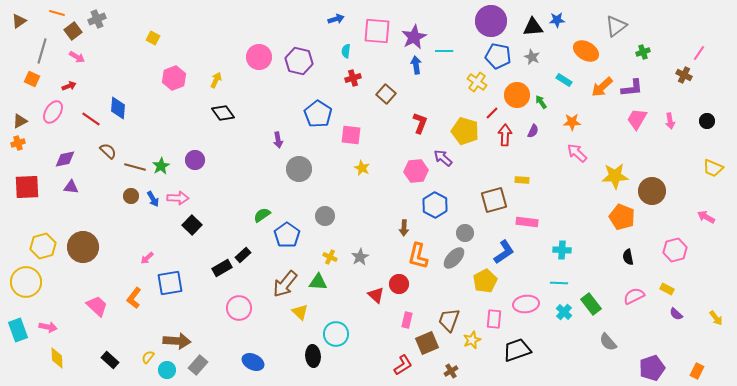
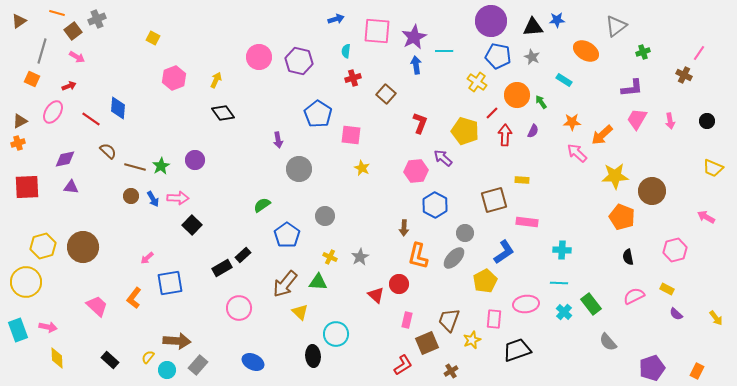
orange arrow at (602, 87): moved 48 px down
green semicircle at (262, 215): moved 10 px up
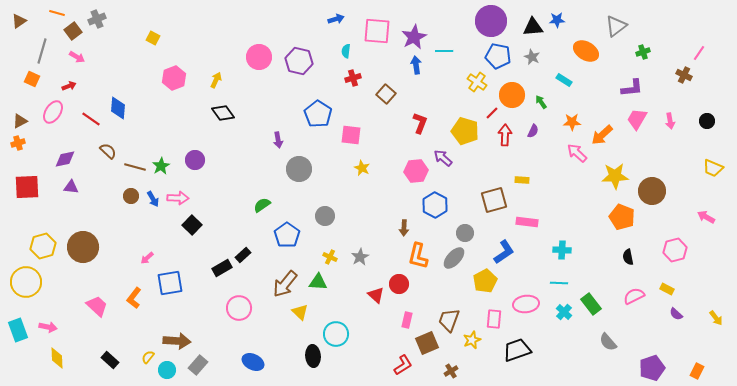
orange circle at (517, 95): moved 5 px left
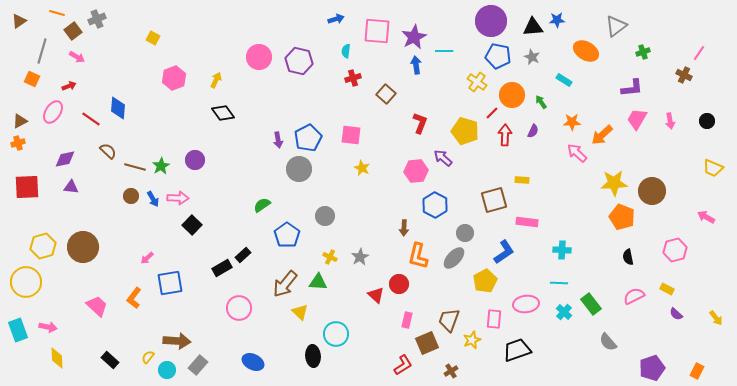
blue pentagon at (318, 114): moved 10 px left, 24 px down; rotated 12 degrees clockwise
yellow star at (615, 176): moved 1 px left, 7 px down
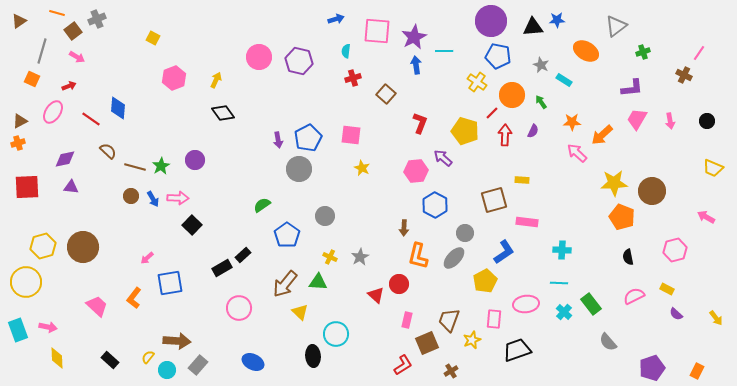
gray star at (532, 57): moved 9 px right, 8 px down
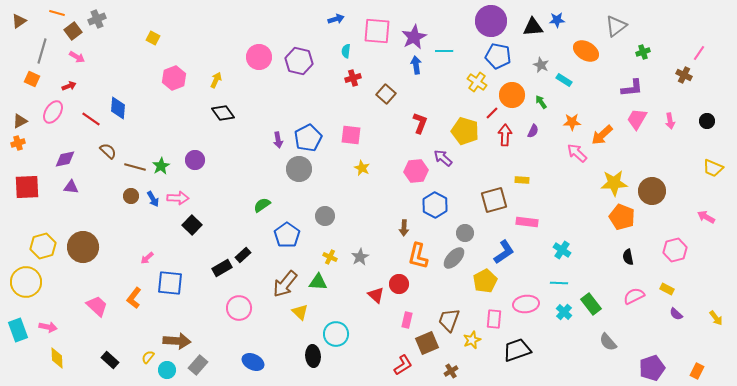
cyan cross at (562, 250): rotated 30 degrees clockwise
blue square at (170, 283): rotated 16 degrees clockwise
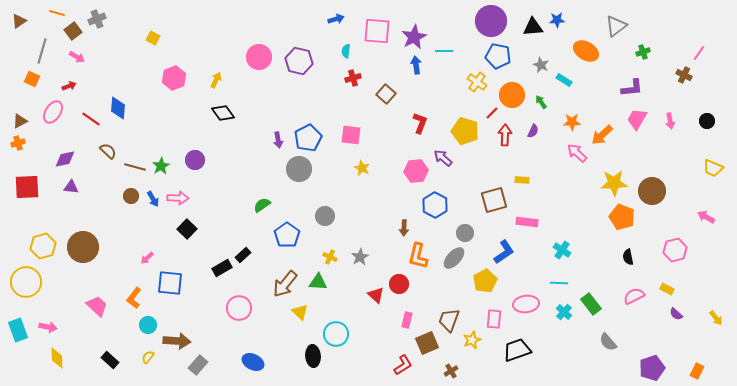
black square at (192, 225): moved 5 px left, 4 px down
cyan circle at (167, 370): moved 19 px left, 45 px up
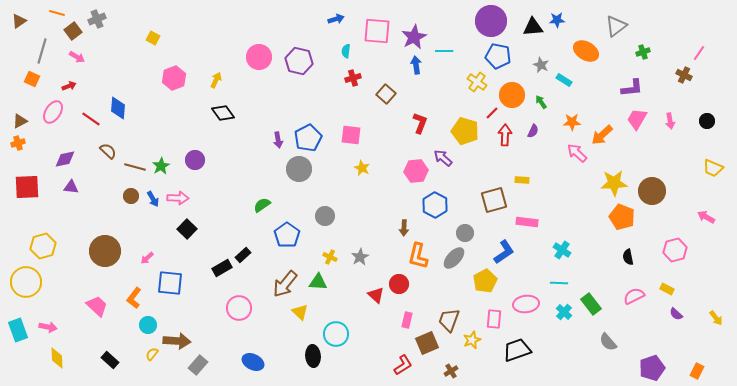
brown circle at (83, 247): moved 22 px right, 4 px down
yellow semicircle at (148, 357): moved 4 px right, 3 px up
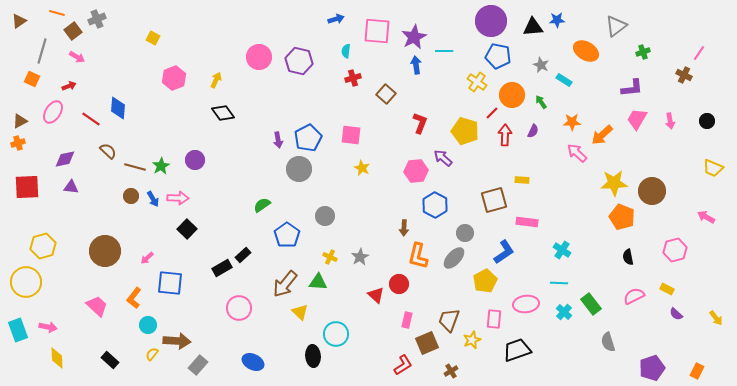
gray semicircle at (608, 342): rotated 24 degrees clockwise
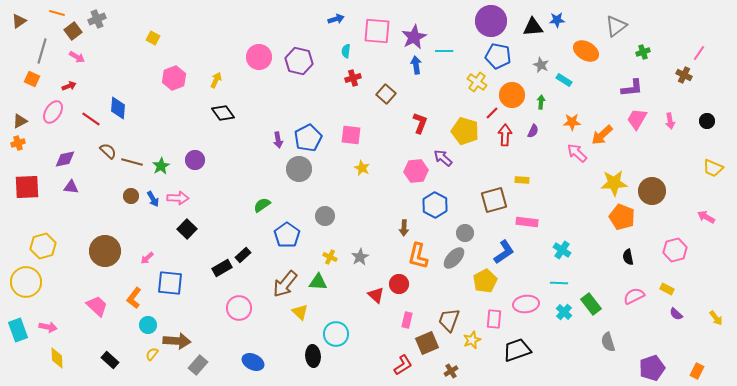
green arrow at (541, 102): rotated 40 degrees clockwise
brown line at (135, 167): moved 3 px left, 5 px up
